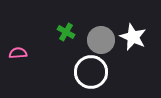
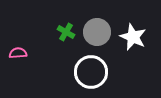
gray circle: moved 4 px left, 8 px up
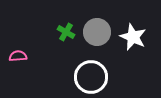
pink semicircle: moved 3 px down
white circle: moved 5 px down
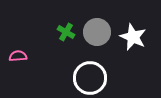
white circle: moved 1 px left, 1 px down
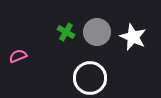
pink semicircle: rotated 18 degrees counterclockwise
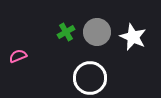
green cross: rotated 30 degrees clockwise
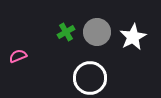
white star: rotated 20 degrees clockwise
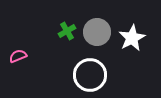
green cross: moved 1 px right, 1 px up
white star: moved 1 px left, 1 px down
white circle: moved 3 px up
